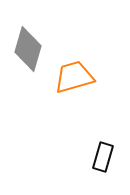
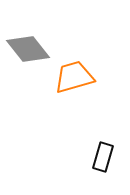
gray diamond: rotated 54 degrees counterclockwise
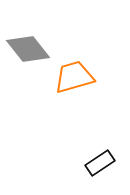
black rectangle: moved 3 px left, 6 px down; rotated 40 degrees clockwise
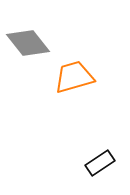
gray diamond: moved 6 px up
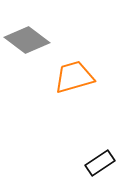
gray diamond: moved 1 px left, 3 px up; rotated 15 degrees counterclockwise
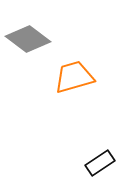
gray diamond: moved 1 px right, 1 px up
